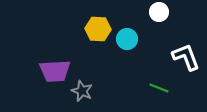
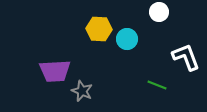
yellow hexagon: moved 1 px right
green line: moved 2 px left, 3 px up
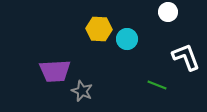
white circle: moved 9 px right
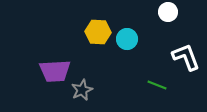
yellow hexagon: moved 1 px left, 3 px down
gray star: moved 1 px up; rotated 25 degrees clockwise
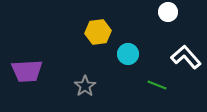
yellow hexagon: rotated 10 degrees counterclockwise
cyan circle: moved 1 px right, 15 px down
white L-shape: rotated 20 degrees counterclockwise
purple trapezoid: moved 28 px left
gray star: moved 3 px right, 4 px up; rotated 10 degrees counterclockwise
